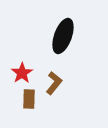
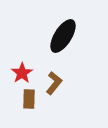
black ellipse: rotated 12 degrees clockwise
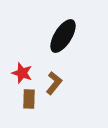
red star: rotated 20 degrees counterclockwise
